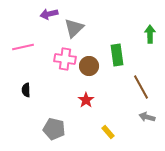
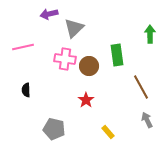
gray arrow: moved 3 px down; rotated 49 degrees clockwise
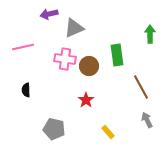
gray triangle: rotated 20 degrees clockwise
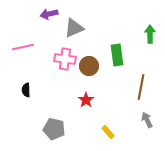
brown line: rotated 40 degrees clockwise
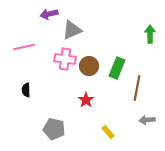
gray triangle: moved 2 px left, 2 px down
pink line: moved 1 px right
green rectangle: moved 13 px down; rotated 30 degrees clockwise
brown line: moved 4 px left, 1 px down
gray arrow: rotated 70 degrees counterclockwise
